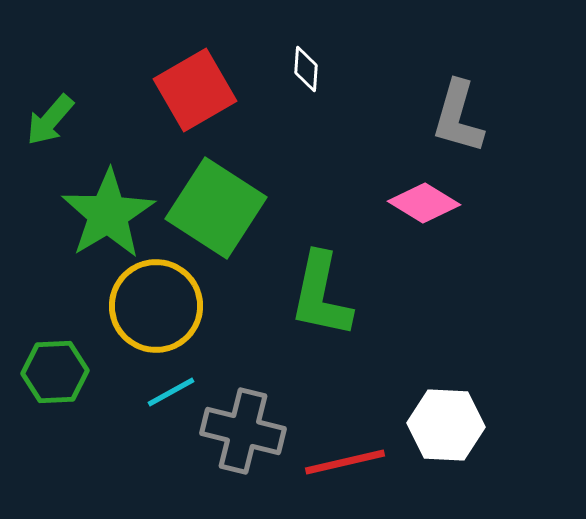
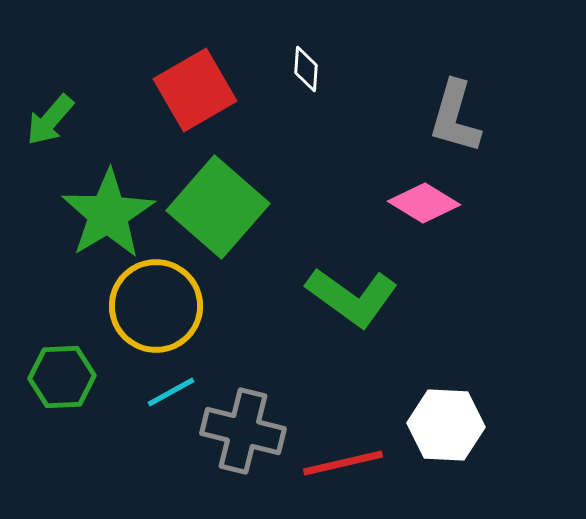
gray L-shape: moved 3 px left
green square: moved 2 px right, 1 px up; rotated 8 degrees clockwise
green L-shape: moved 31 px right, 2 px down; rotated 66 degrees counterclockwise
green hexagon: moved 7 px right, 5 px down
red line: moved 2 px left, 1 px down
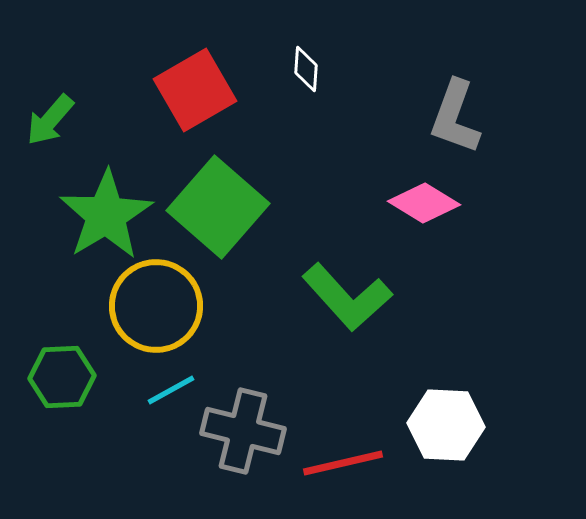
gray L-shape: rotated 4 degrees clockwise
green star: moved 2 px left, 1 px down
green L-shape: moved 5 px left; rotated 12 degrees clockwise
cyan line: moved 2 px up
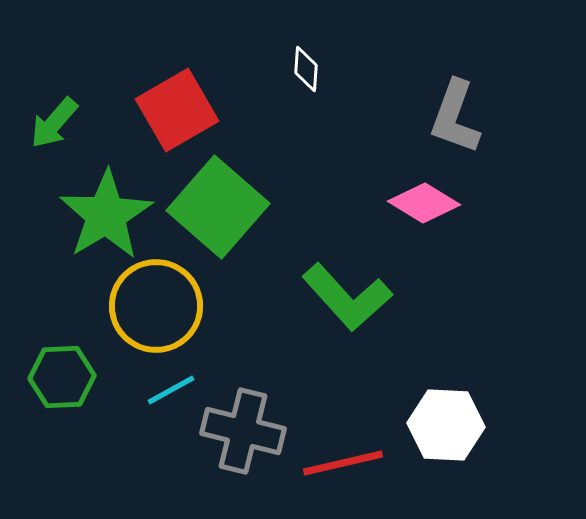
red square: moved 18 px left, 20 px down
green arrow: moved 4 px right, 3 px down
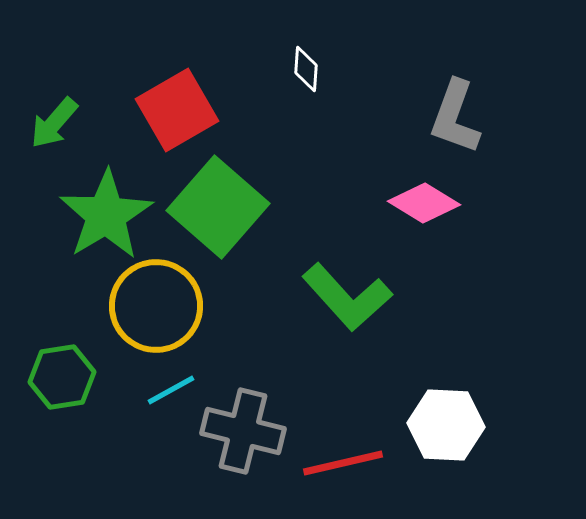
green hexagon: rotated 6 degrees counterclockwise
